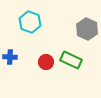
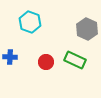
green rectangle: moved 4 px right
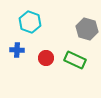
gray hexagon: rotated 10 degrees counterclockwise
blue cross: moved 7 px right, 7 px up
red circle: moved 4 px up
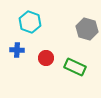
green rectangle: moved 7 px down
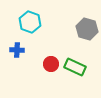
red circle: moved 5 px right, 6 px down
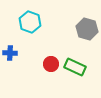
blue cross: moved 7 px left, 3 px down
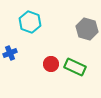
blue cross: rotated 24 degrees counterclockwise
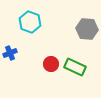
gray hexagon: rotated 10 degrees counterclockwise
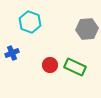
gray hexagon: rotated 10 degrees counterclockwise
blue cross: moved 2 px right
red circle: moved 1 px left, 1 px down
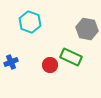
gray hexagon: rotated 15 degrees clockwise
blue cross: moved 1 px left, 9 px down
green rectangle: moved 4 px left, 10 px up
